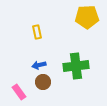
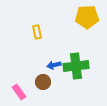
blue arrow: moved 15 px right
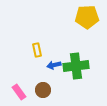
yellow rectangle: moved 18 px down
brown circle: moved 8 px down
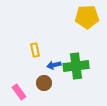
yellow rectangle: moved 2 px left
brown circle: moved 1 px right, 7 px up
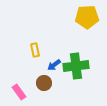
blue arrow: rotated 24 degrees counterclockwise
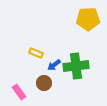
yellow pentagon: moved 1 px right, 2 px down
yellow rectangle: moved 1 px right, 3 px down; rotated 56 degrees counterclockwise
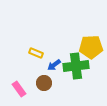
yellow pentagon: moved 3 px right, 28 px down
pink rectangle: moved 3 px up
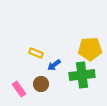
yellow pentagon: moved 1 px left, 2 px down
green cross: moved 6 px right, 9 px down
brown circle: moved 3 px left, 1 px down
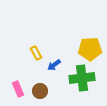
yellow rectangle: rotated 40 degrees clockwise
green cross: moved 3 px down
brown circle: moved 1 px left, 7 px down
pink rectangle: moved 1 px left; rotated 14 degrees clockwise
